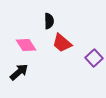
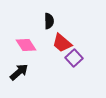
purple square: moved 20 px left
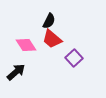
black semicircle: rotated 28 degrees clockwise
red trapezoid: moved 10 px left, 4 px up
black arrow: moved 3 px left
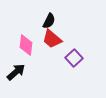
pink diamond: rotated 40 degrees clockwise
